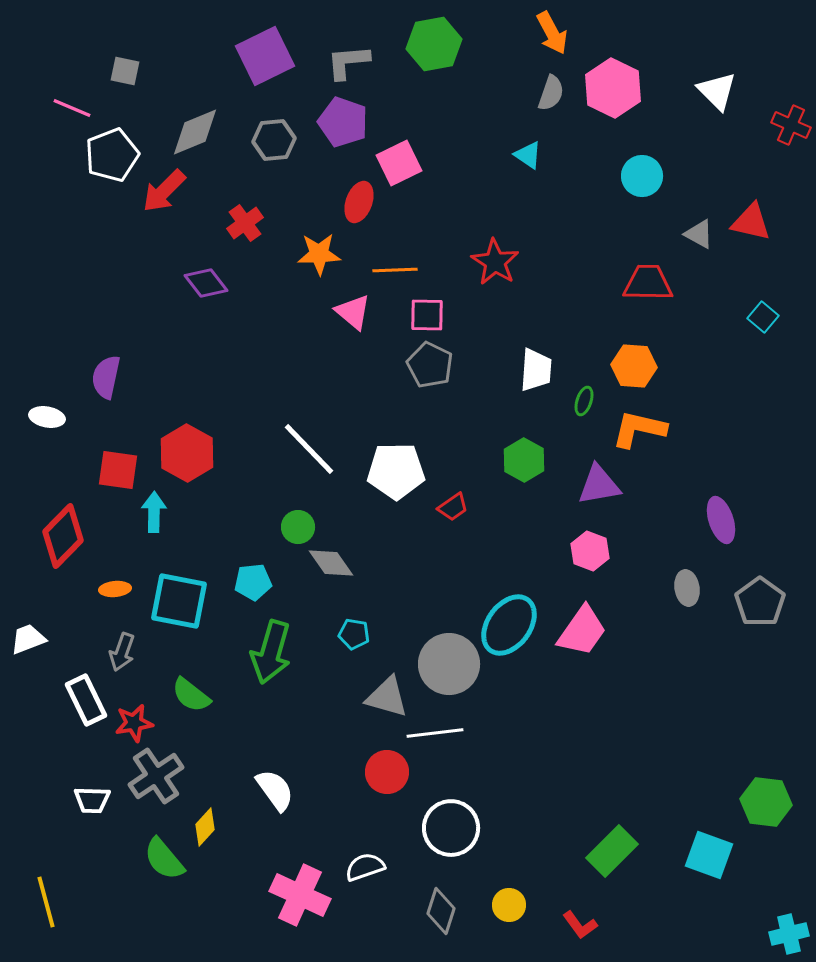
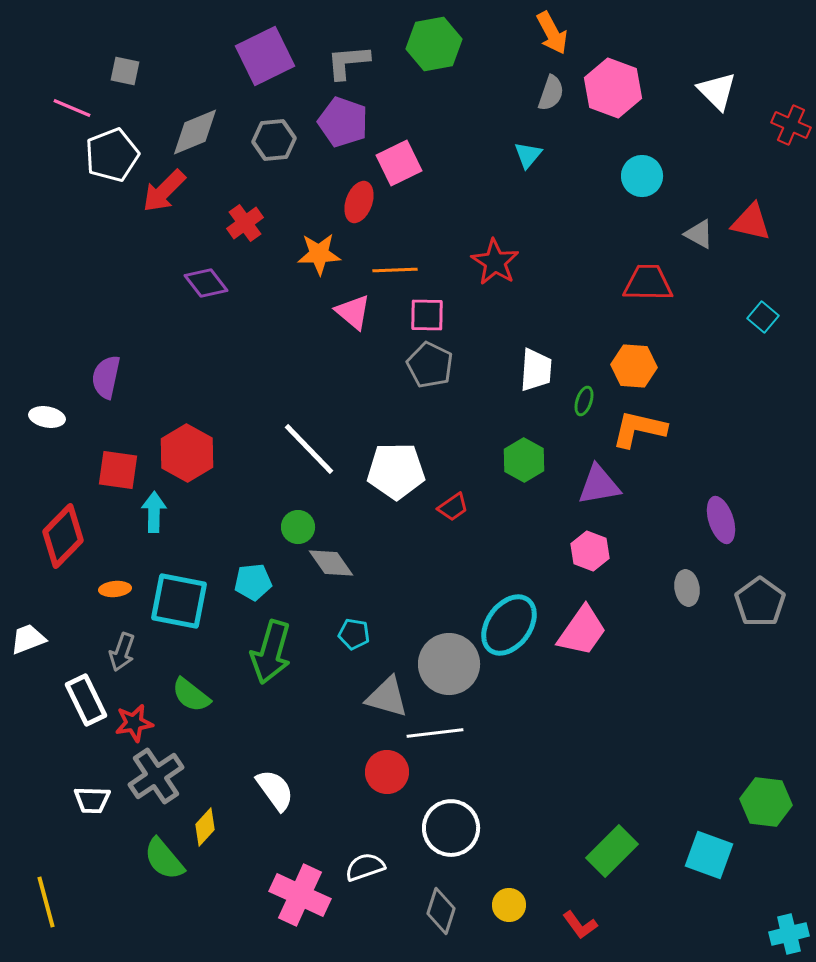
pink hexagon at (613, 88): rotated 6 degrees counterclockwise
cyan triangle at (528, 155): rotated 36 degrees clockwise
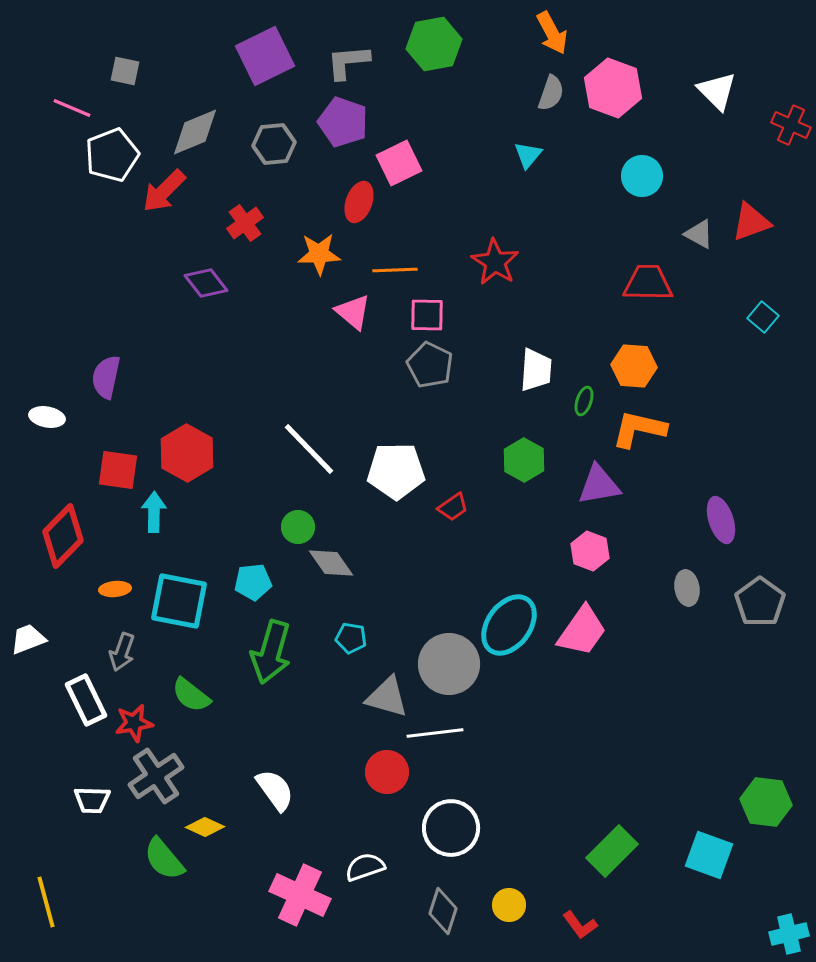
gray hexagon at (274, 140): moved 4 px down
red triangle at (751, 222): rotated 33 degrees counterclockwise
cyan pentagon at (354, 634): moved 3 px left, 4 px down
yellow diamond at (205, 827): rotated 72 degrees clockwise
gray diamond at (441, 911): moved 2 px right
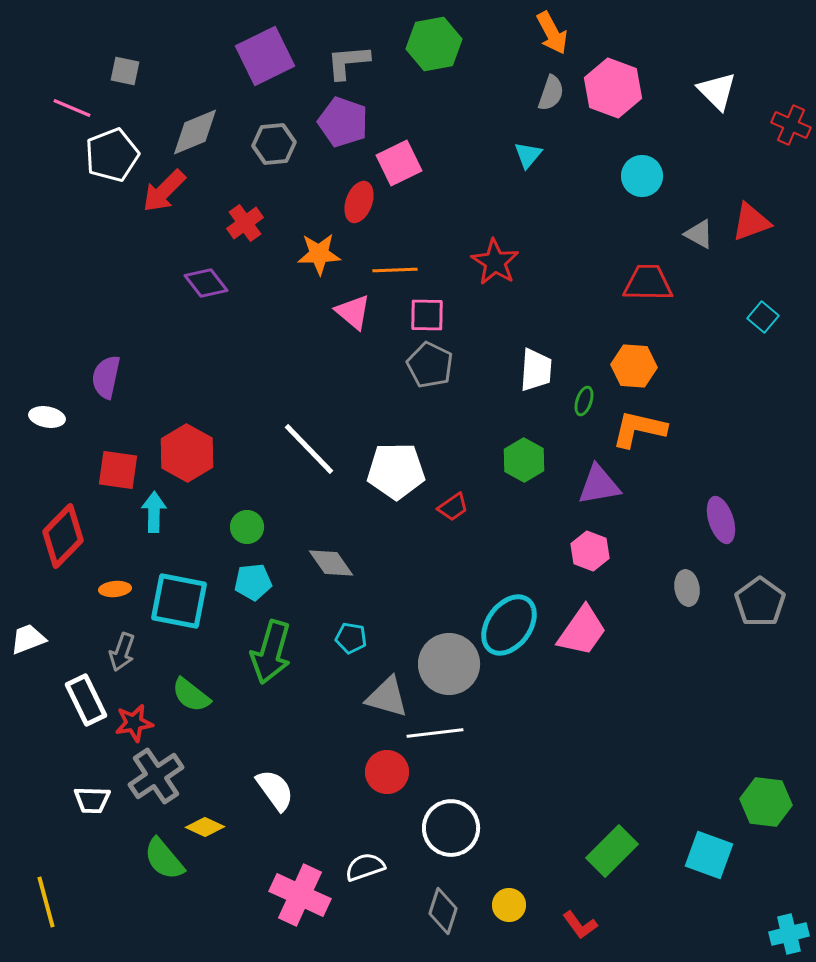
green circle at (298, 527): moved 51 px left
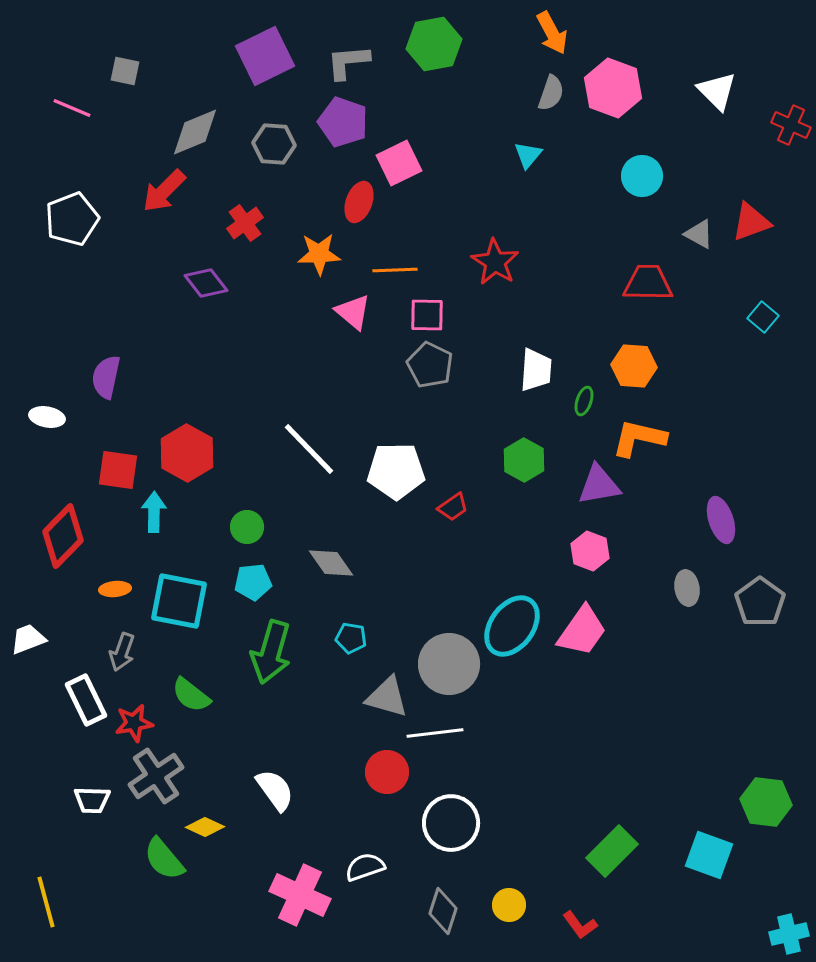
gray hexagon at (274, 144): rotated 9 degrees clockwise
white pentagon at (112, 155): moved 40 px left, 64 px down
orange L-shape at (639, 429): moved 9 px down
cyan ellipse at (509, 625): moved 3 px right, 1 px down
white circle at (451, 828): moved 5 px up
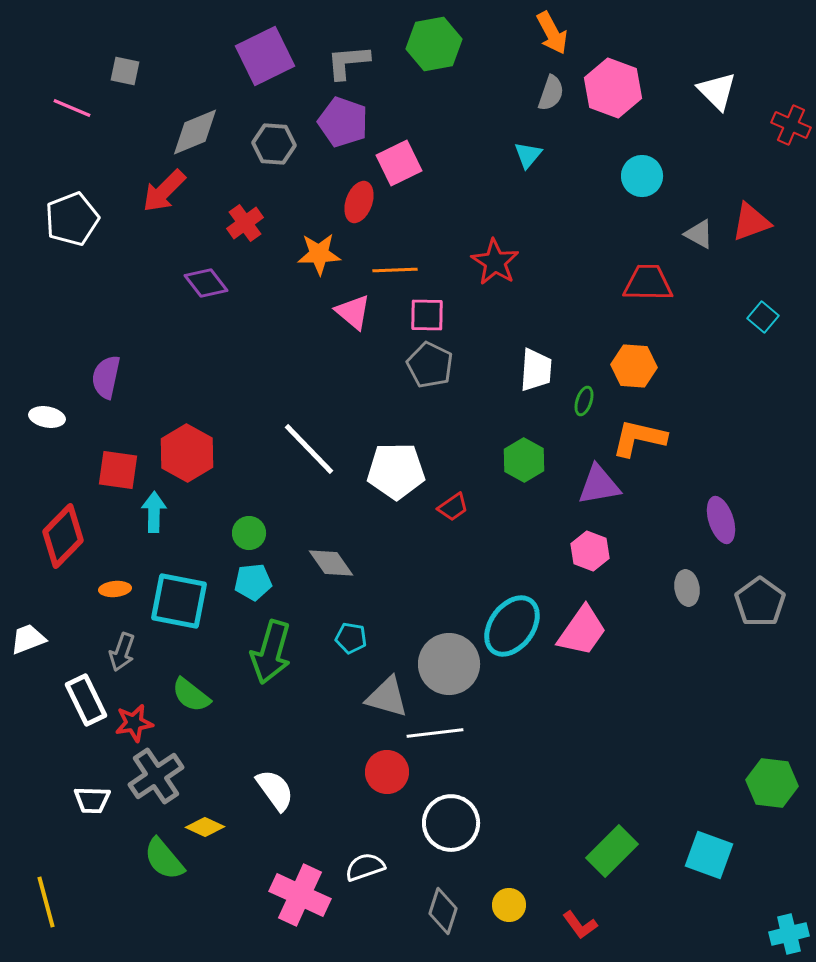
green circle at (247, 527): moved 2 px right, 6 px down
green hexagon at (766, 802): moved 6 px right, 19 px up
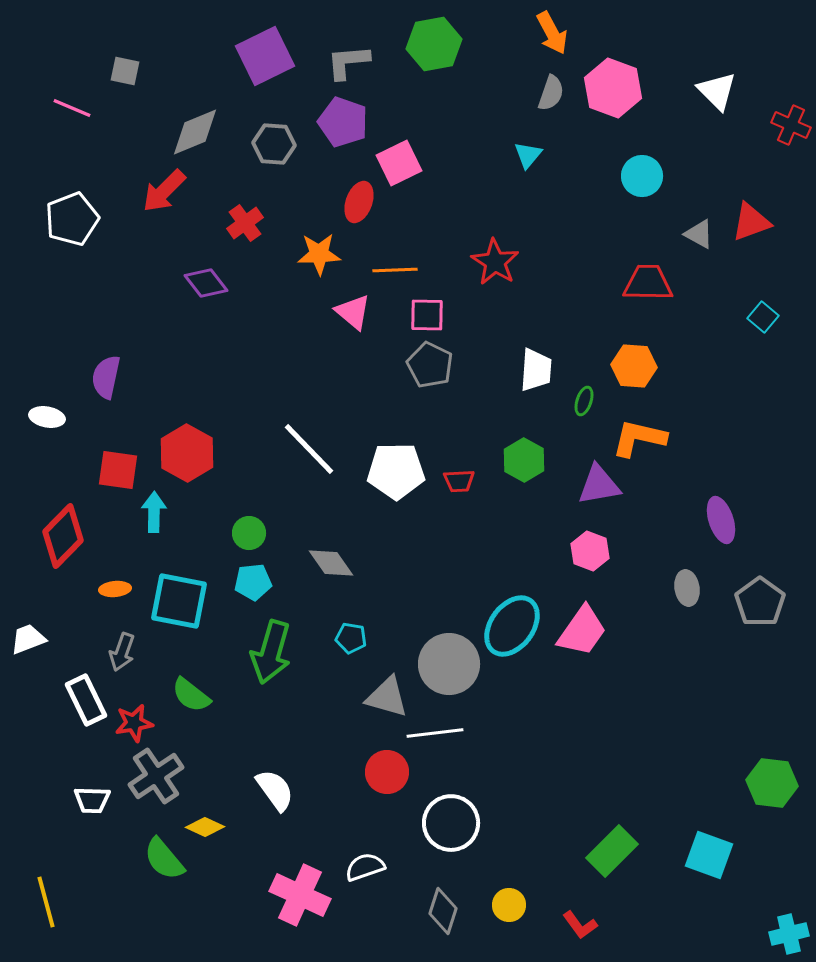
red trapezoid at (453, 507): moved 6 px right, 26 px up; rotated 32 degrees clockwise
